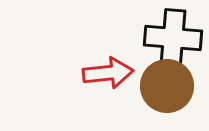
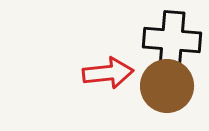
black cross: moved 1 px left, 2 px down
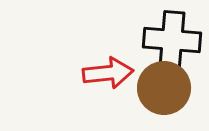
brown circle: moved 3 px left, 2 px down
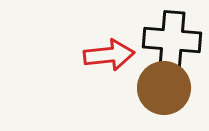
red arrow: moved 1 px right, 18 px up
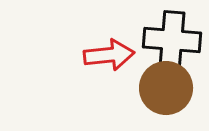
brown circle: moved 2 px right
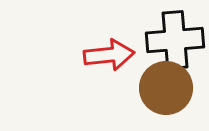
black cross: moved 3 px right; rotated 10 degrees counterclockwise
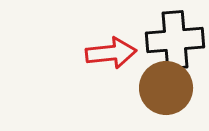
red arrow: moved 2 px right, 2 px up
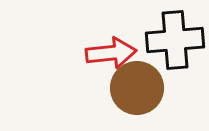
brown circle: moved 29 px left
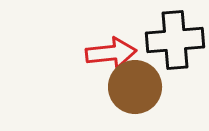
brown circle: moved 2 px left, 1 px up
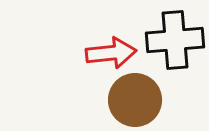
brown circle: moved 13 px down
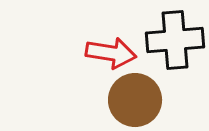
red arrow: rotated 15 degrees clockwise
